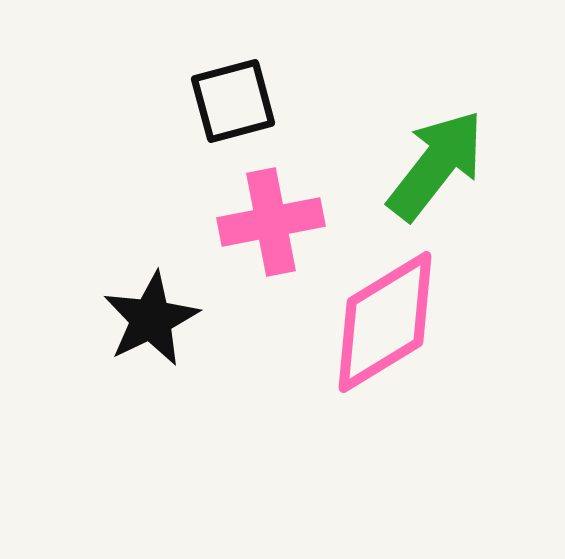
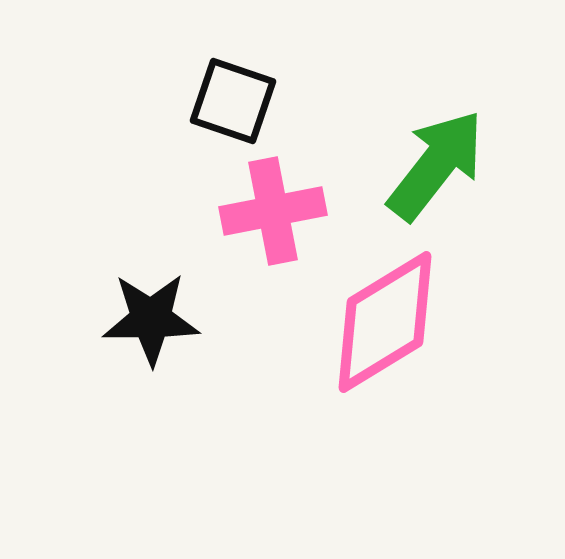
black square: rotated 34 degrees clockwise
pink cross: moved 2 px right, 11 px up
black star: rotated 26 degrees clockwise
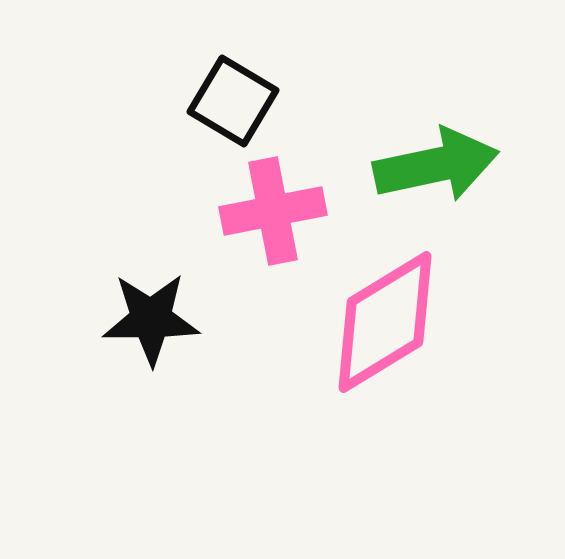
black square: rotated 12 degrees clockwise
green arrow: rotated 40 degrees clockwise
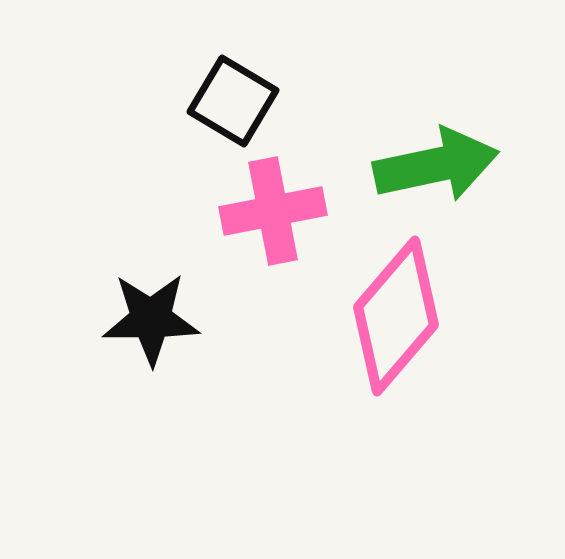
pink diamond: moved 11 px right, 6 px up; rotated 18 degrees counterclockwise
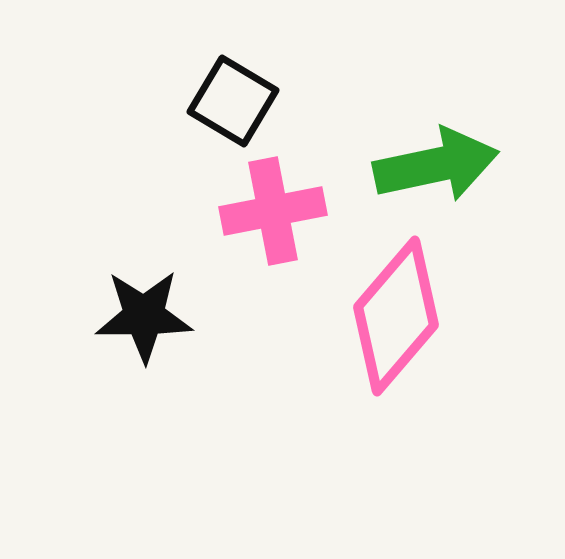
black star: moved 7 px left, 3 px up
